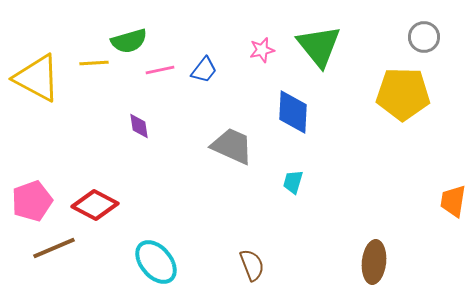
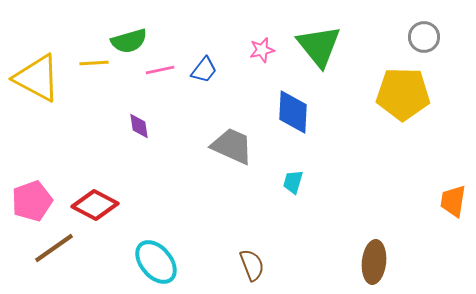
brown line: rotated 12 degrees counterclockwise
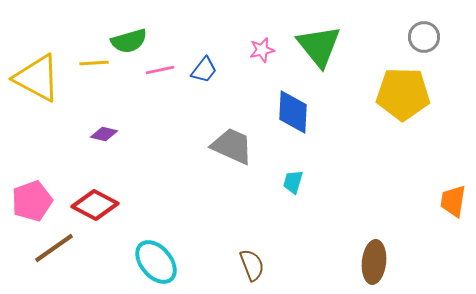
purple diamond: moved 35 px left, 8 px down; rotated 68 degrees counterclockwise
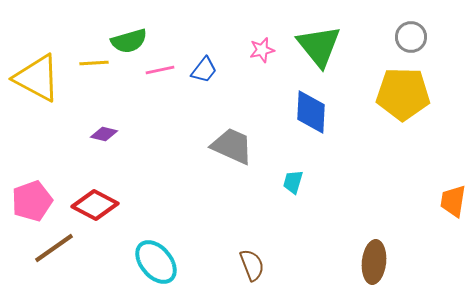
gray circle: moved 13 px left
blue diamond: moved 18 px right
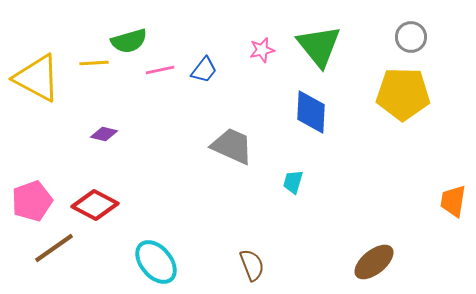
brown ellipse: rotated 45 degrees clockwise
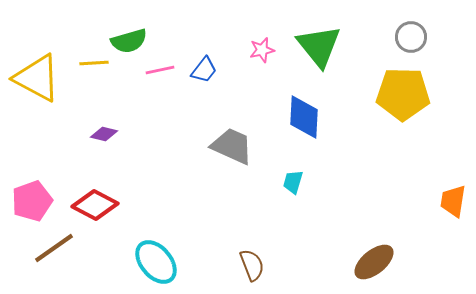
blue diamond: moved 7 px left, 5 px down
